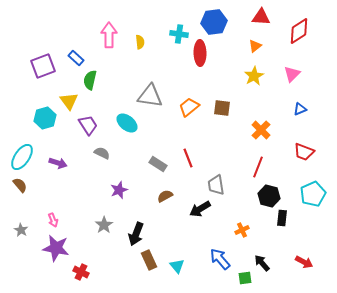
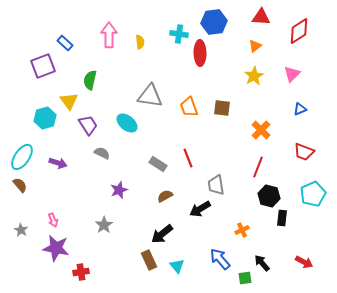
blue rectangle at (76, 58): moved 11 px left, 15 px up
orange trapezoid at (189, 107): rotated 70 degrees counterclockwise
black arrow at (136, 234): moved 26 px right; rotated 30 degrees clockwise
red cross at (81, 272): rotated 35 degrees counterclockwise
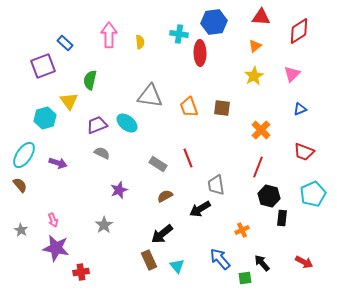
purple trapezoid at (88, 125): moved 9 px right; rotated 80 degrees counterclockwise
cyan ellipse at (22, 157): moved 2 px right, 2 px up
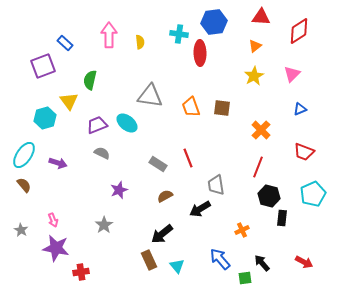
orange trapezoid at (189, 107): moved 2 px right
brown semicircle at (20, 185): moved 4 px right
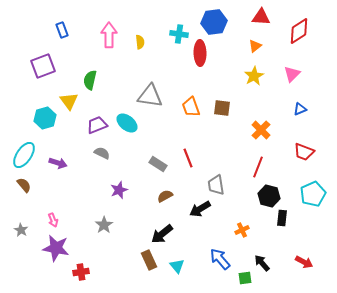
blue rectangle at (65, 43): moved 3 px left, 13 px up; rotated 28 degrees clockwise
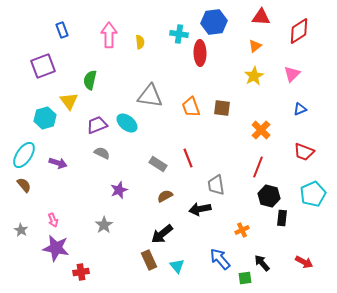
black arrow at (200, 209): rotated 20 degrees clockwise
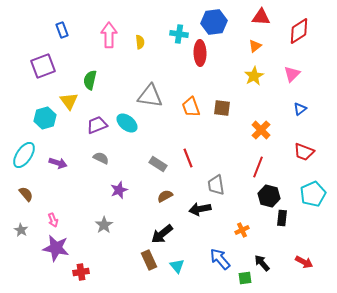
blue triangle at (300, 109): rotated 16 degrees counterclockwise
gray semicircle at (102, 153): moved 1 px left, 5 px down
brown semicircle at (24, 185): moved 2 px right, 9 px down
